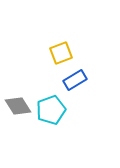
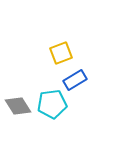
cyan pentagon: moved 1 px right, 6 px up; rotated 12 degrees clockwise
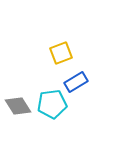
blue rectangle: moved 1 px right, 2 px down
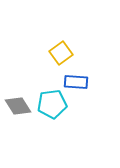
yellow square: rotated 15 degrees counterclockwise
blue rectangle: rotated 35 degrees clockwise
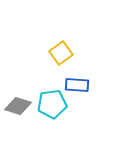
blue rectangle: moved 1 px right, 3 px down
gray diamond: rotated 40 degrees counterclockwise
